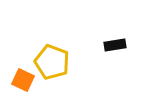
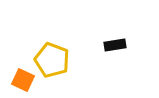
yellow pentagon: moved 2 px up
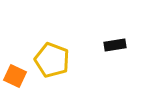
orange square: moved 8 px left, 4 px up
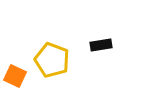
black rectangle: moved 14 px left
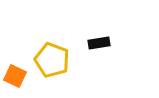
black rectangle: moved 2 px left, 2 px up
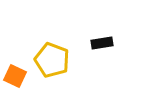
black rectangle: moved 3 px right
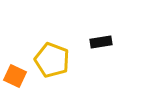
black rectangle: moved 1 px left, 1 px up
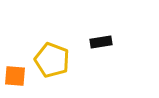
orange square: rotated 20 degrees counterclockwise
